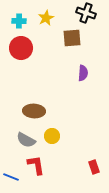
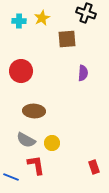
yellow star: moved 4 px left
brown square: moved 5 px left, 1 px down
red circle: moved 23 px down
yellow circle: moved 7 px down
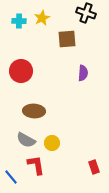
blue line: rotated 28 degrees clockwise
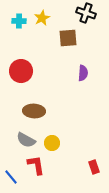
brown square: moved 1 px right, 1 px up
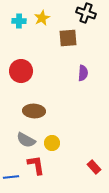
red rectangle: rotated 24 degrees counterclockwise
blue line: rotated 56 degrees counterclockwise
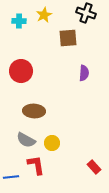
yellow star: moved 2 px right, 3 px up
purple semicircle: moved 1 px right
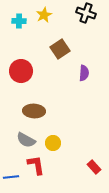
brown square: moved 8 px left, 11 px down; rotated 30 degrees counterclockwise
yellow circle: moved 1 px right
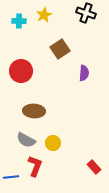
red L-shape: moved 1 px left, 1 px down; rotated 30 degrees clockwise
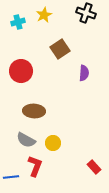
cyan cross: moved 1 px left, 1 px down; rotated 16 degrees counterclockwise
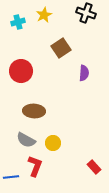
brown square: moved 1 px right, 1 px up
